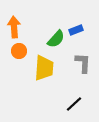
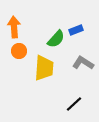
gray L-shape: rotated 60 degrees counterclockwise
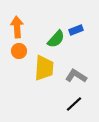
orange arrow: moved 3 px right
gray L-shape: moved 7 px left, 13 px down
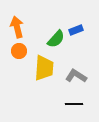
orange arrow: rotated 10 degrees counterclockwise
black line: rotated 42 degrees clockwise
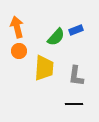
green semicircle: moved 2 px up
gray L-shape: rotated 115 degrees counterclockwise
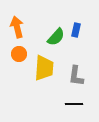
blue rectangle: rotated 56 degrees counterclockwise
orange circle: moved 3 px down
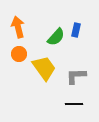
orange arrow: moved 1 px right
yellow trapezoid: rotated 40 degrees counterclockwise
gray L-shape: rotated 80 degrees clockwise
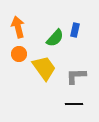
blue rectangle: moved 1 px left
green semicircle: moved 1 px left, 1 px down
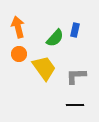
black line: moved 1 px right, 1 px down
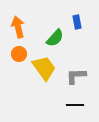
blue rectangle: moved 2 px right, 8 px up; rotated 24 degrees counterclockwise
